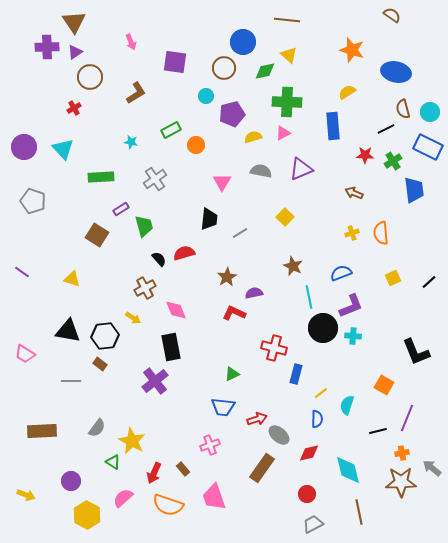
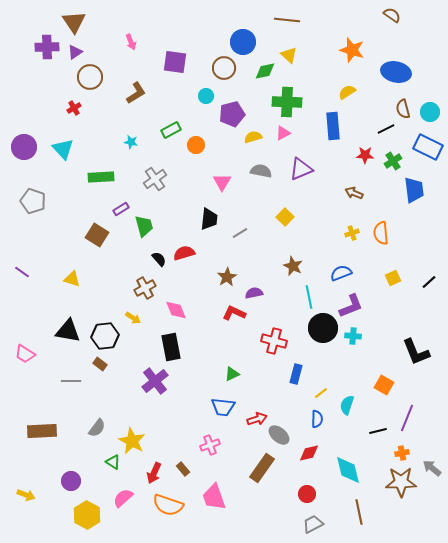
red cross at (274, 348): moved 7 px up
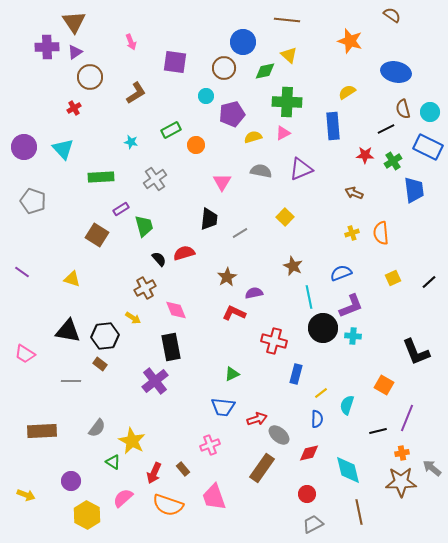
orange star at (352, 50): moved 2 px left, 9 px up
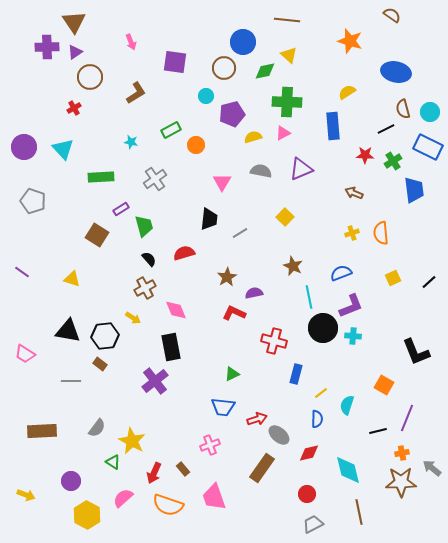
black semicircle at (159, 259): moved 10 px left
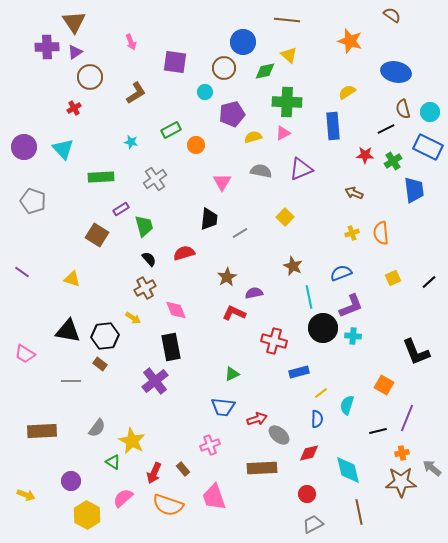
cyan circle at (206, 96): moved 1 px left, 4 px up
blue rectangle at (296, 374): moved 3 px right, 2 px up; rotated 60 degrees clockwise
brown rectangle at (262, 468): rotated 52 degrees clockwise
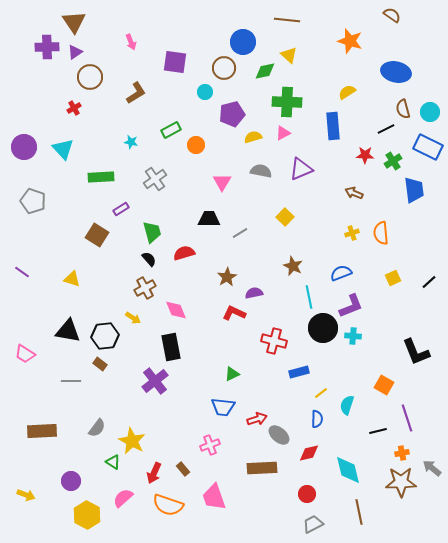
black trapezoid at (209, 219): rotated 95 degrees counterclockwise
green trapezoid at (144, 226): moved 8 px right, 6 px down
purple line at (407, 418): rotated 40 degrees counterclockwise
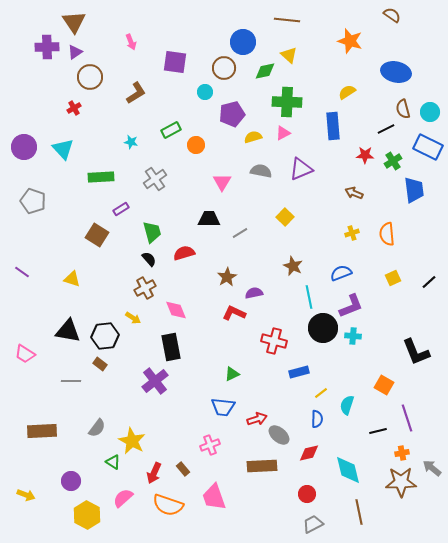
orange semicircle at (381, 233): moved 6 px right, 1 px down
brown rectangle at (262, 468): moved 2 px up
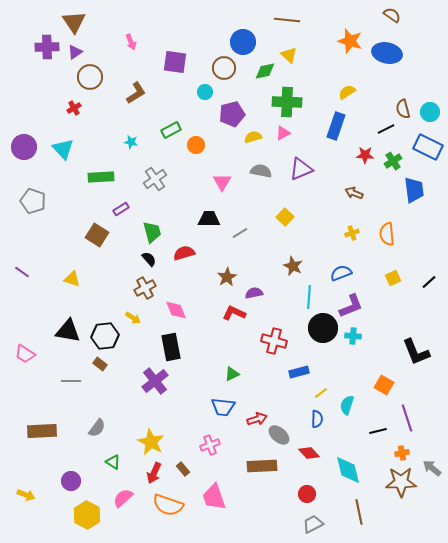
blue ellipse at (396, 72): moved 9 px left, 19 px up
blue rectangle at (333, 126): moved 3 px right; rotated 24 degrees clockwise
cyan line at (309, 297): rotated 15 degrees clockwise
yellow star at (132, 441): moved 19 px right, 1 px down
red diamond at (309, 453): rotated 60 degrees clockwise
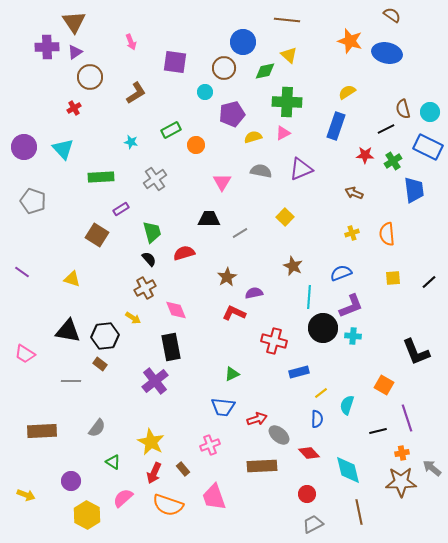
yellow square at (393, 278): rotated 21 degrees clockwise
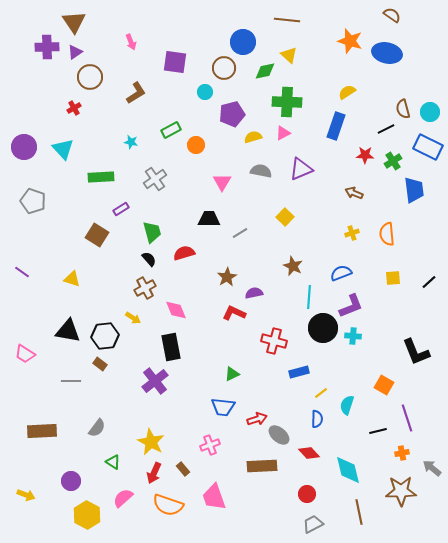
brown star at (401, 482): moved 9 px down
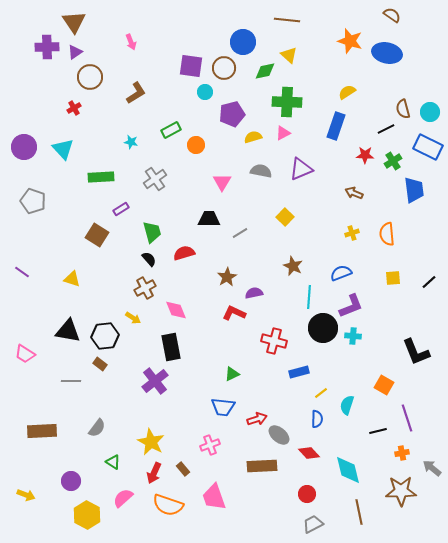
purple square at (175, 62): moved 16 px right, 4 px down
